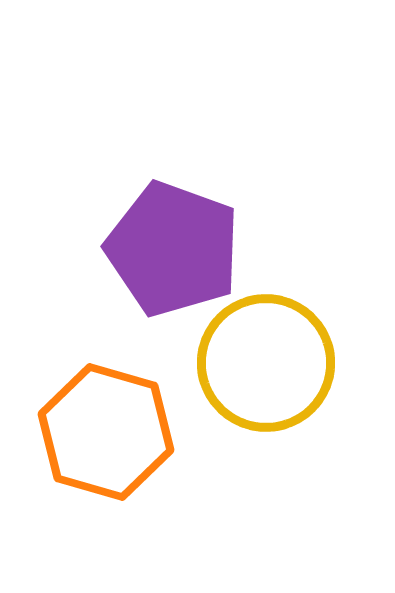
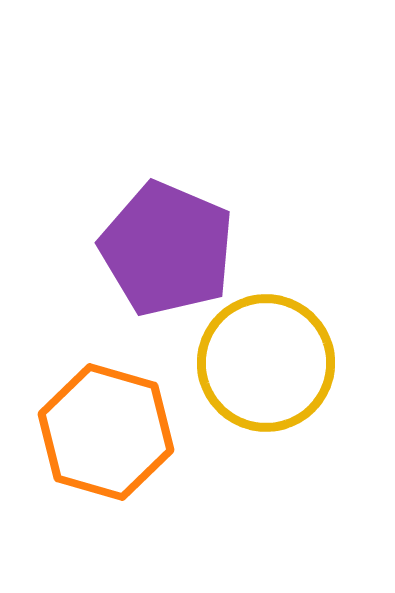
purple pentagon: moved 6 px left; rotated 3 degrees clockwise
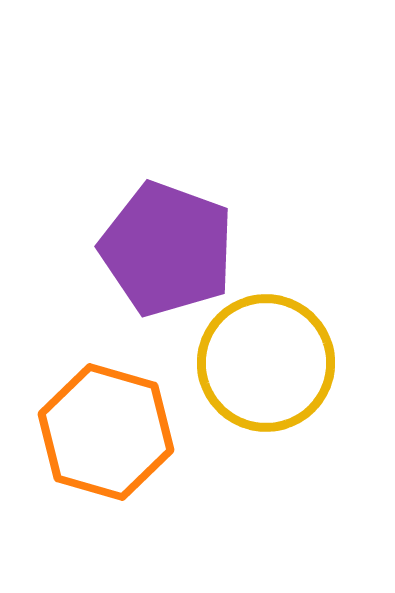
purple pentagon: rotated 3 degrees counterclockwise
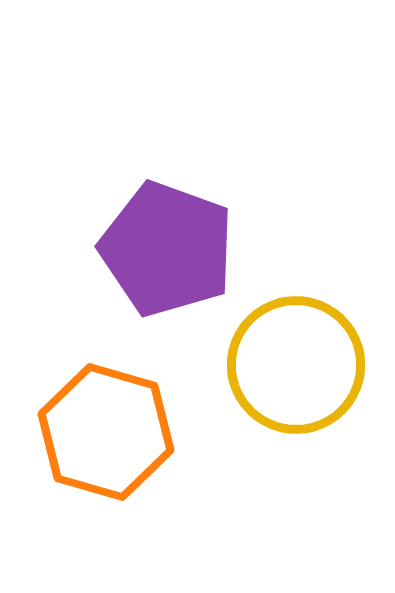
yellow circle: moved 30 px right, 2 px down
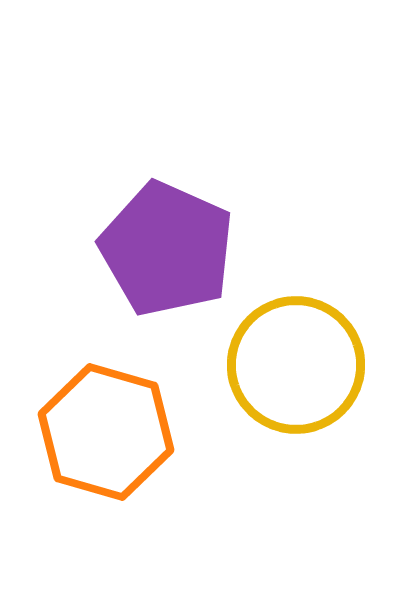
purple pentagon: rotated 4 degrees clockwise
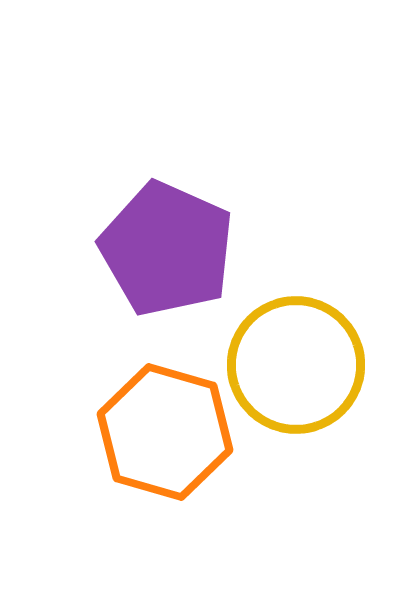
orange hexagon: moved 59 px right
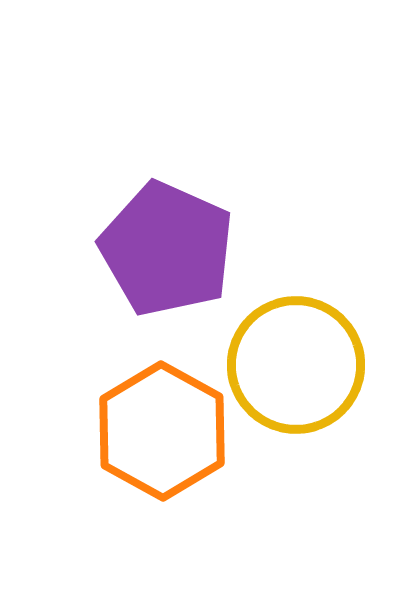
orange hexagon: moved 3 px left, 1 px up; rotated 13 degrees clockwise
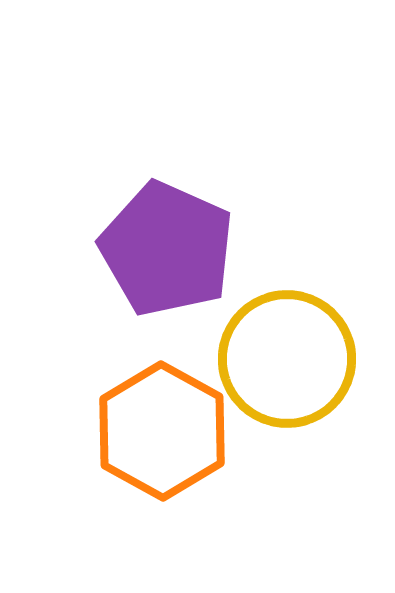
yellow circle: moved 9 px left, 6 px up
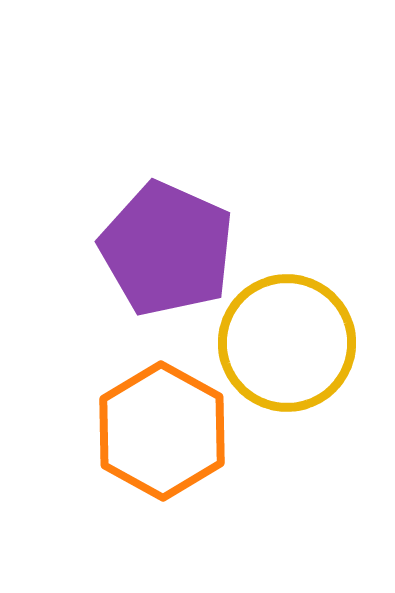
yellow circle: moved 16 px up
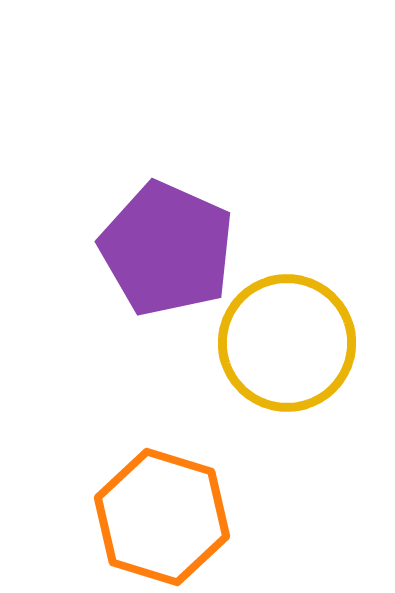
orange hexagon: moved 86 px down; rotated 12 degrees counterclockwise
